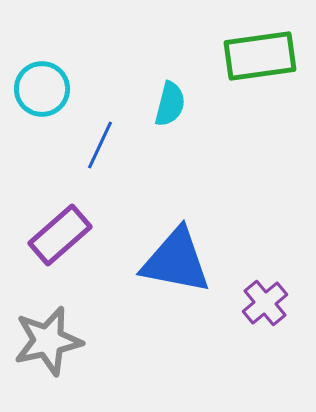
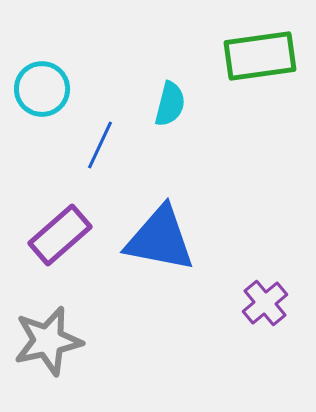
blue triangle: moved 16 px left, 22 px up
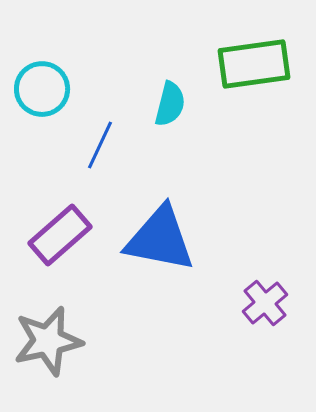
green rectangle: moved 6 px left, 8 px down
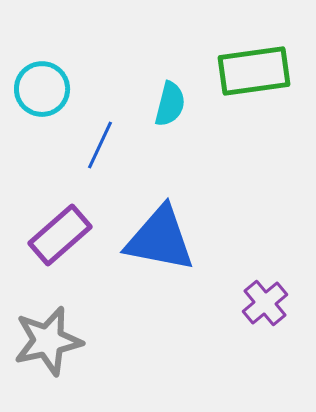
green rectangle: moved 7 px down
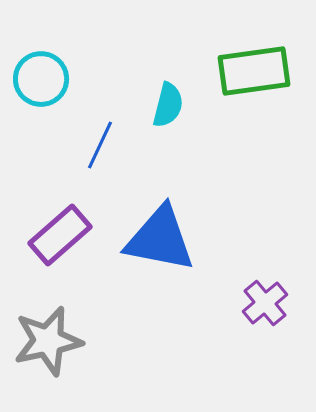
cyan circle: moved 1 px left, 10 px up
cyan semicircle: moved 2 px left, 1 px down
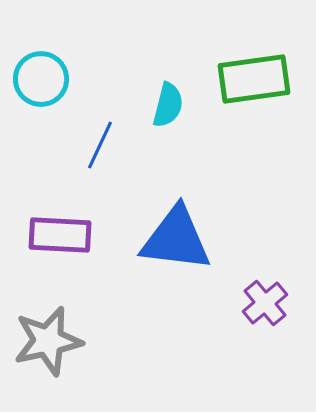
green rectangle: moved 8 px down
purple rectangle: rotated 44 degrees clockwise
blue triangle: moved 16 px right; rotated 4 degrees counterclockwise
